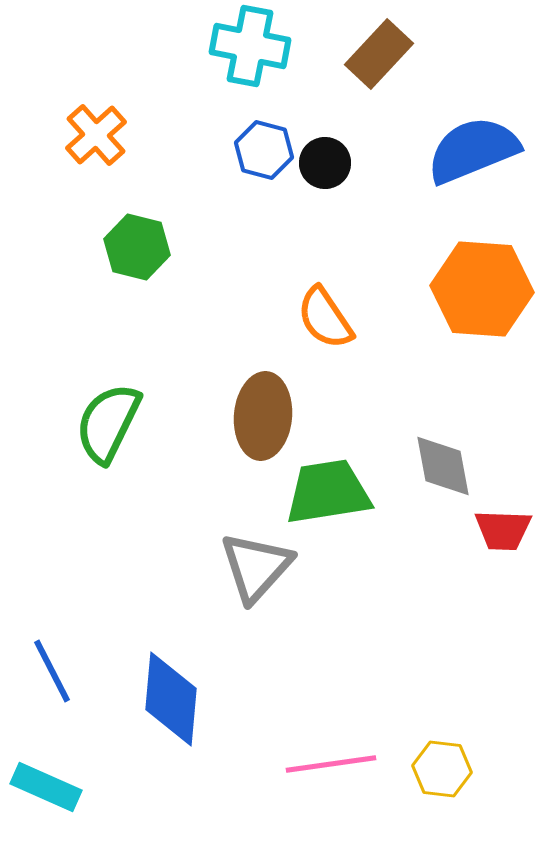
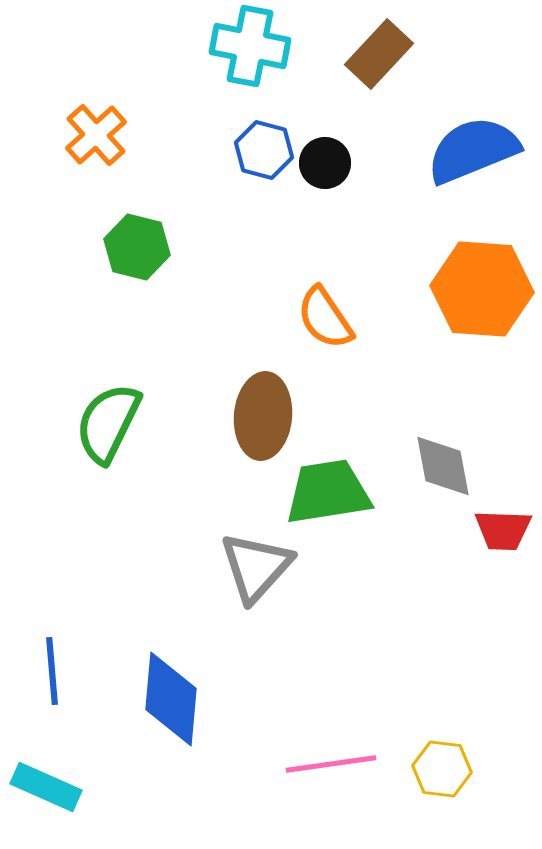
blue line: rotated 22 degrees clockwise
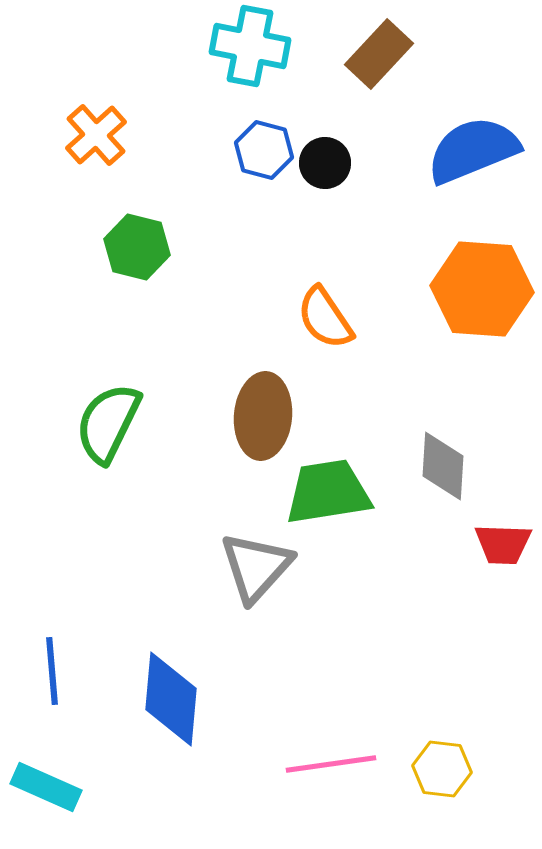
gray diamond: rotated 14 degrees clockwise
red trapezoid: moved 14 px down
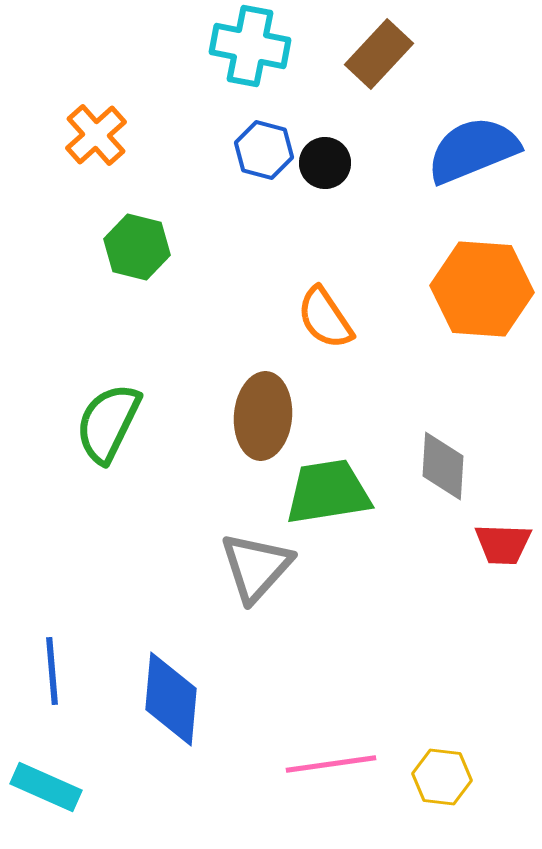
yellow hexagon: moved 8 px down
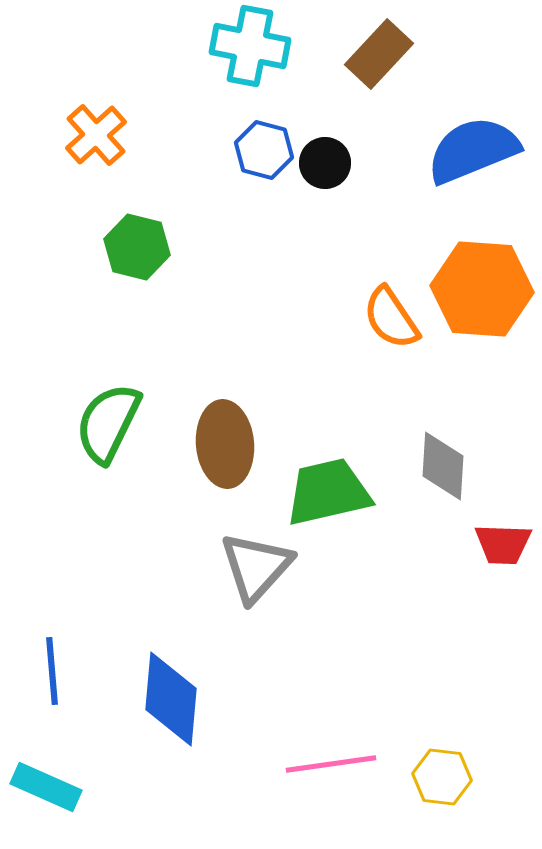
orange semicircle: moved 66 px right
brown ellipse: moved 38 px left, 28 px down; rotated 10 degrees counterclockwise
green trapezoid: rotated 4 degrees counterclockwise
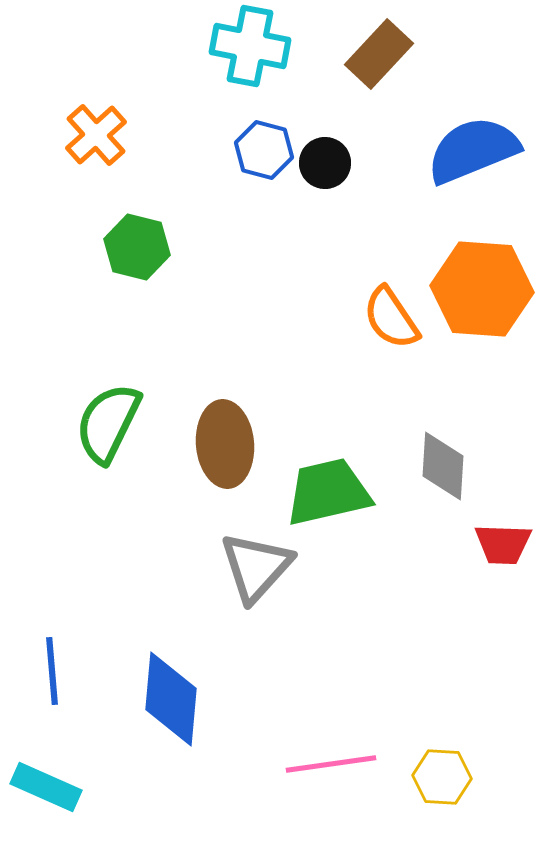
yellow hexagon: rotated 4 degrees counterclockwise
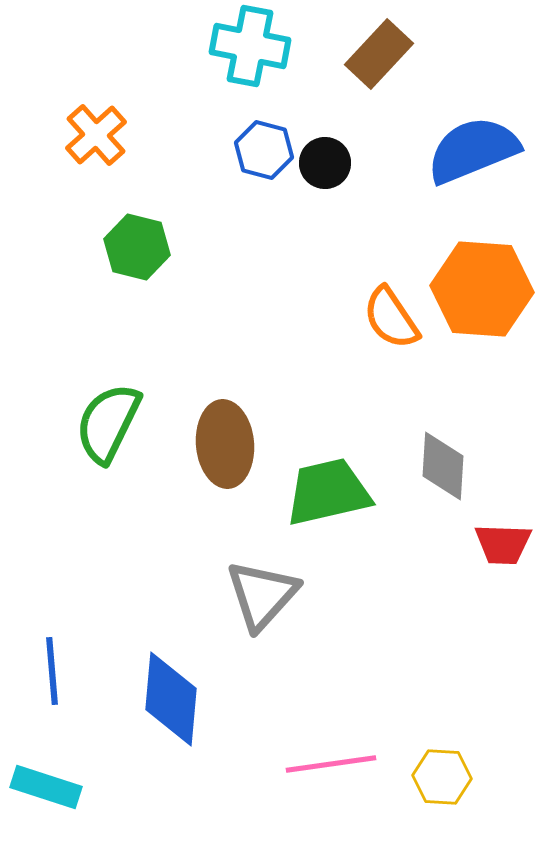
gray triangle: moved 6 px right, 28 px down
cyan rectangle: rotated 6 degrees counterclockwise
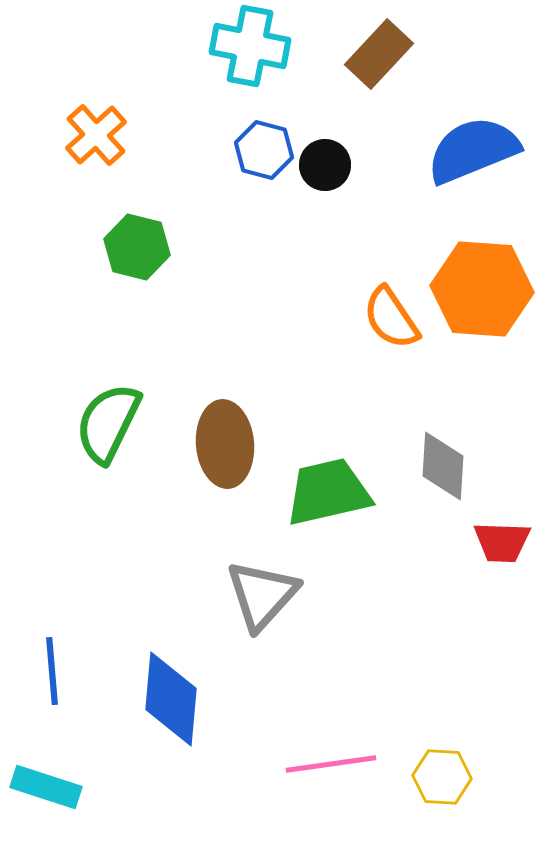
black circle: moved 2 px down
red trapezoid: moved 1 px left, 2 px up
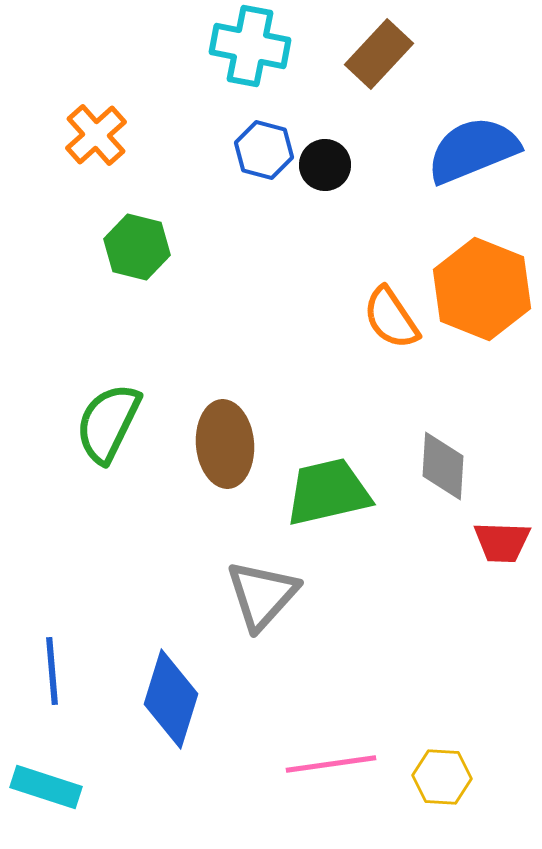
orange hexagon: rotated 18 degrees clockwise
blue diamond: rotated 12 degrees clockwise
